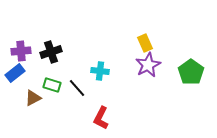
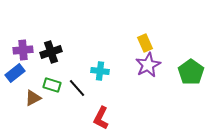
purple cross: moved 2 px right, 1 px up
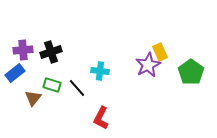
yellow rectangle: moved 15 px right, 9 px down
brown triangle: rotated 24 degrees counterclockwise
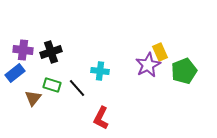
purple cross: rotated 12 degrees clockwise
green pentagon: moved 7 px left, 1 px up; rotated 15 degrees clockwise
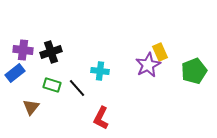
green pentagon: moved 10 px right
brown triangle: moved 2 px left, 9 px down
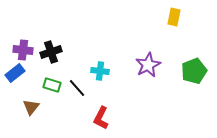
yellow rectangle: moved 14 px right, 35 px up; rotated 36 degrees clockwise
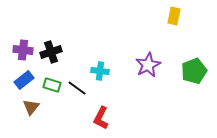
yellow rectangle: moved 1 px up
blue rectangle: moved 9 px right, 7 px down
black line: rotated 12 degrees counterclockwise
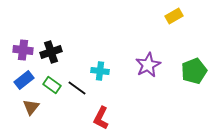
yellow rectangle: rotated 48 degrees clockwise
green rectangle: rotated 18 degrees clockwise
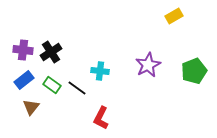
black cross: rotated 15 degrees counterclockwise
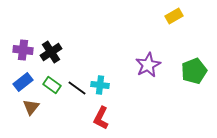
cyan cross: moved 14 px down
blue rectangle: moved 1 px left, 2 px down
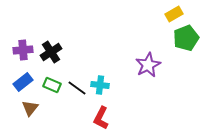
yellow rectangle: moved 2 px up
purple cross: rotated 12 degrees counterclockwise
green pentagon: moved 8 px left, 33 px up
green rectangle: rotated 12 degrees counterclockwise
brown triangle: moved 1 px left, 1 px down
